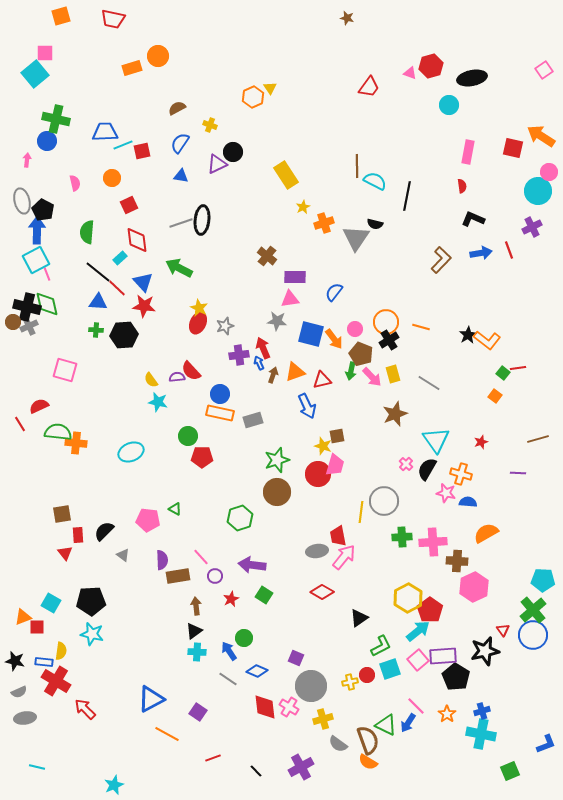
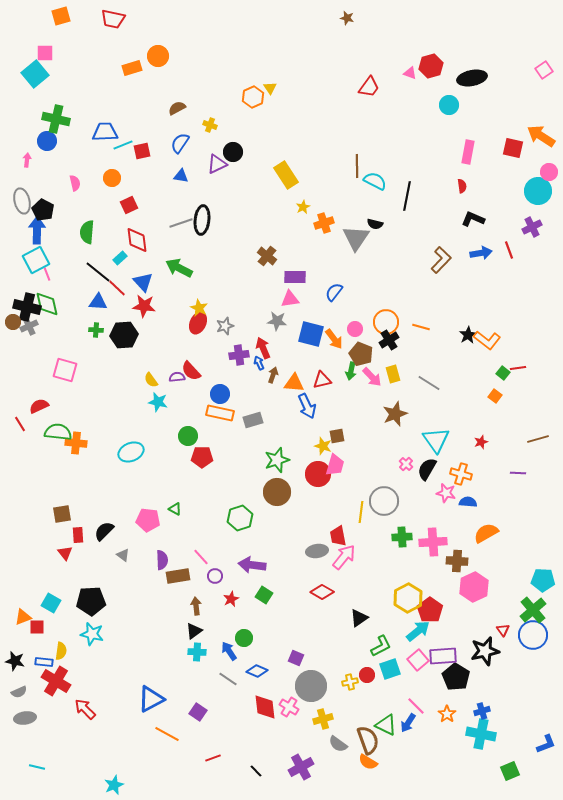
orange triangle at (295, 372): moved 1 px left, 11 px down; rotated 25 degrees clockwise
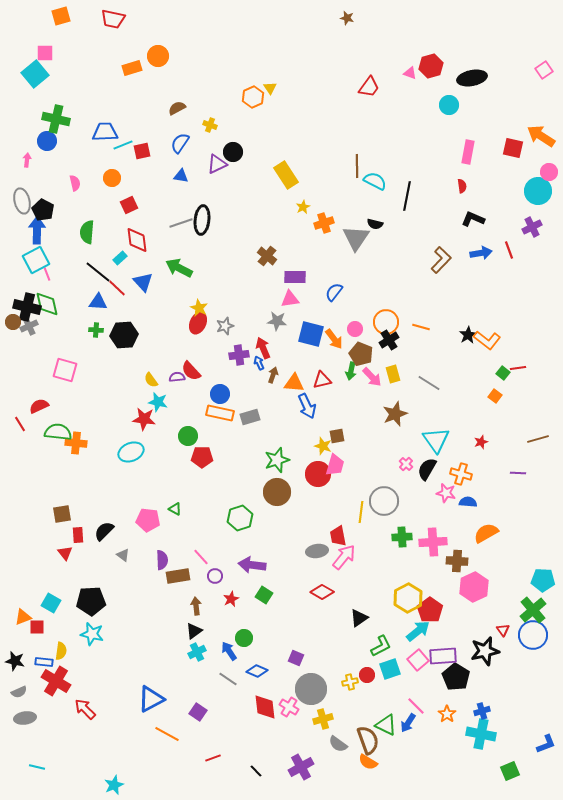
red star at (144, 306): moved 113 px down
gray rectangle at (253, 420): moved 3 px left, 3 px up
cyan cross at (197, 652): rotated 30 degrees counterclockwise
gray circle at (311, 686): moved 3 px down
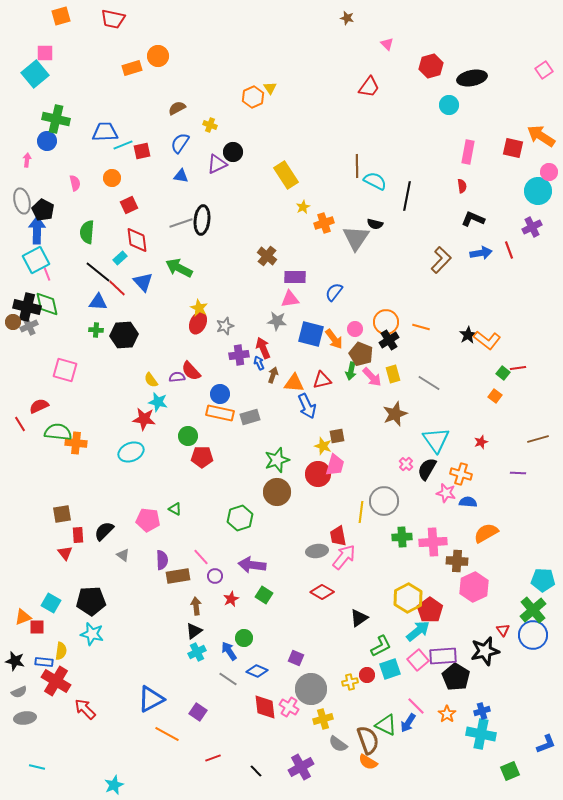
pink triangle at (410, 73): moved 23 px left, 29 px up; rotated 24 degrees clockwise
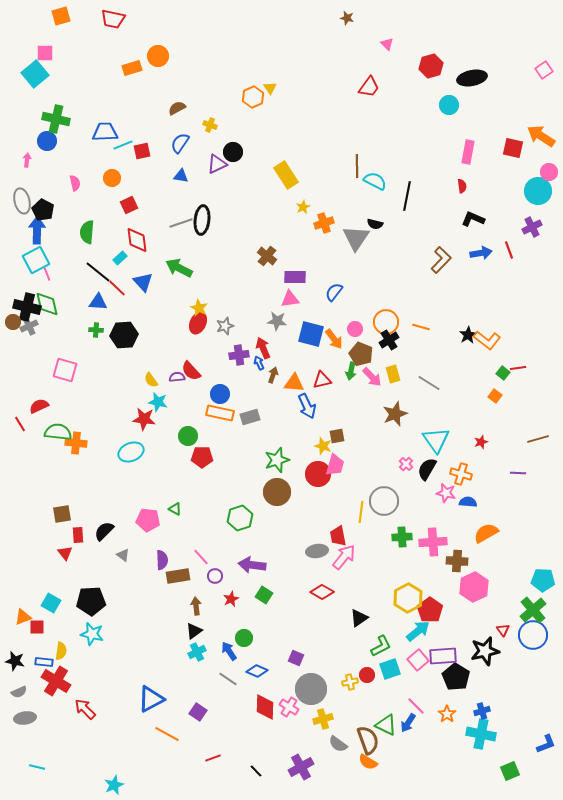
red diamond at (265, 707): rotated 8 degrees clockwise
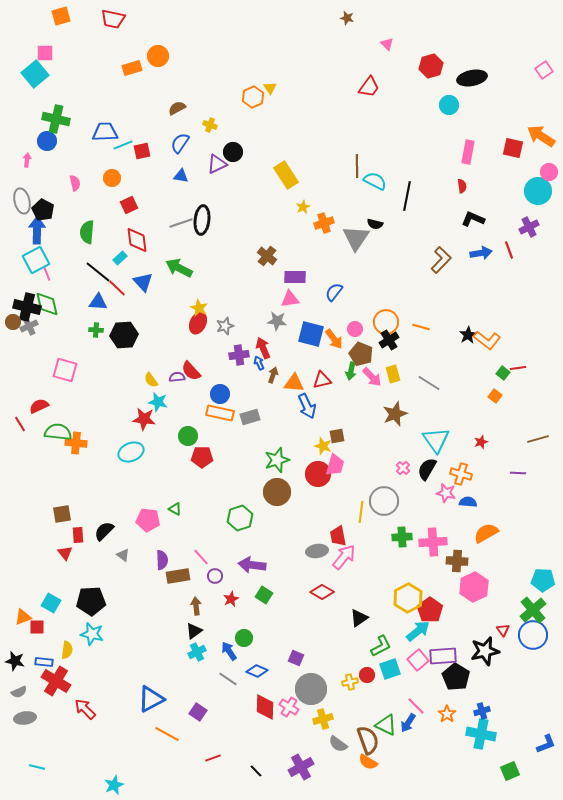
purple cross at (532, 227): moved 3 px left
pink cross at (406, 464): moved 3 px left, 4 px down
yellow semicircle at (61, 651): moved 6 px right, 1 px up
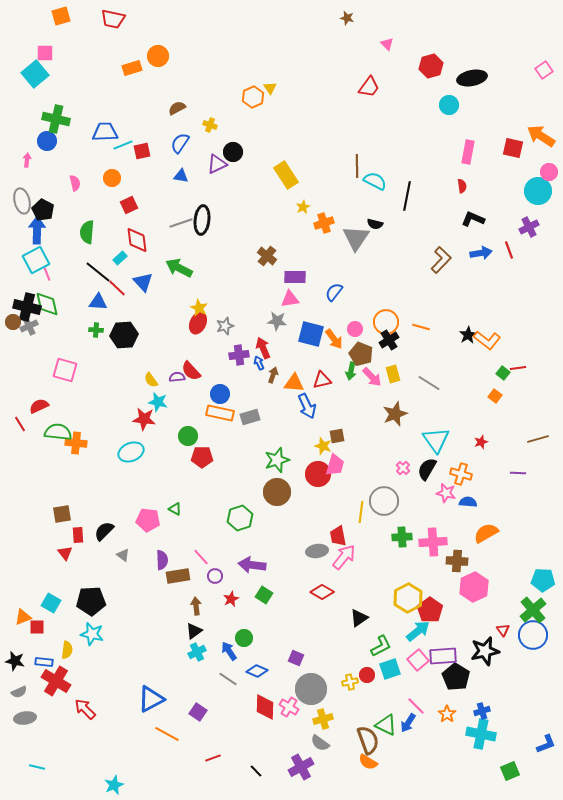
gray semicircle at (338, 744): moved 18 px left, 1 px up
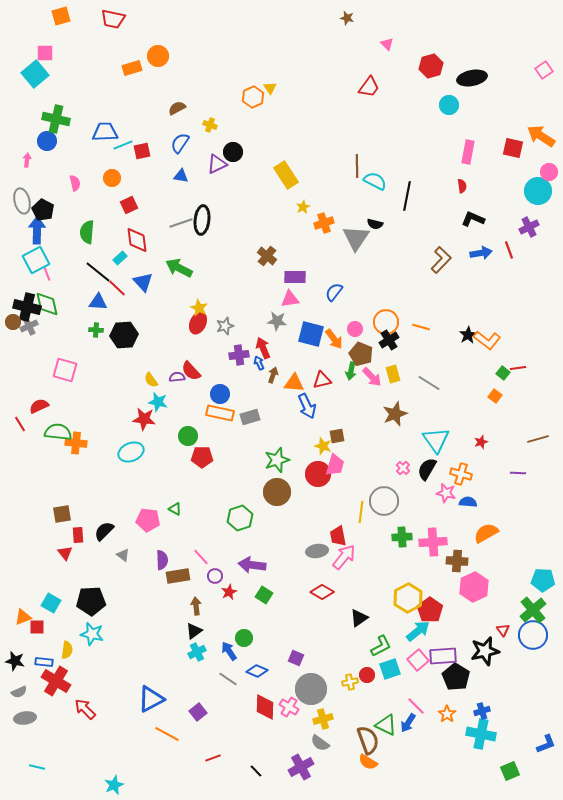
red star at (231, 599): moved 2 px left, 7 px up
purple square at (198, 712): rotated 18 degrees clockwise
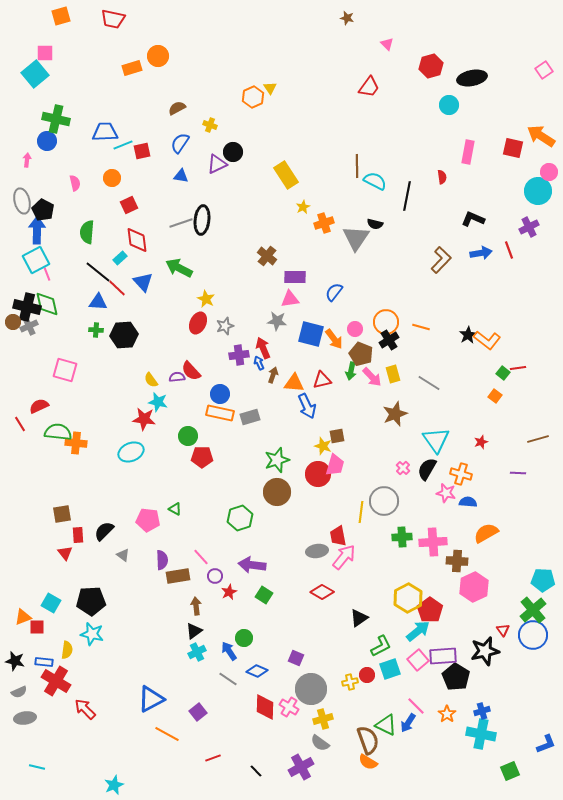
red semicircle at (462, 186): moved 20 px left, 9 px up
yellow star at (199, 308): moved 7 px right, 9 px up
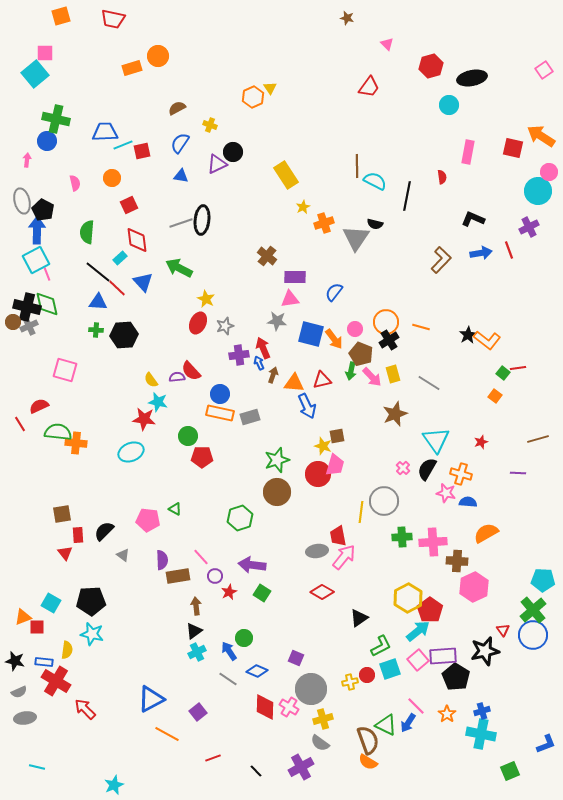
green square at (264, 595): moved 2 px left, 2 px up
